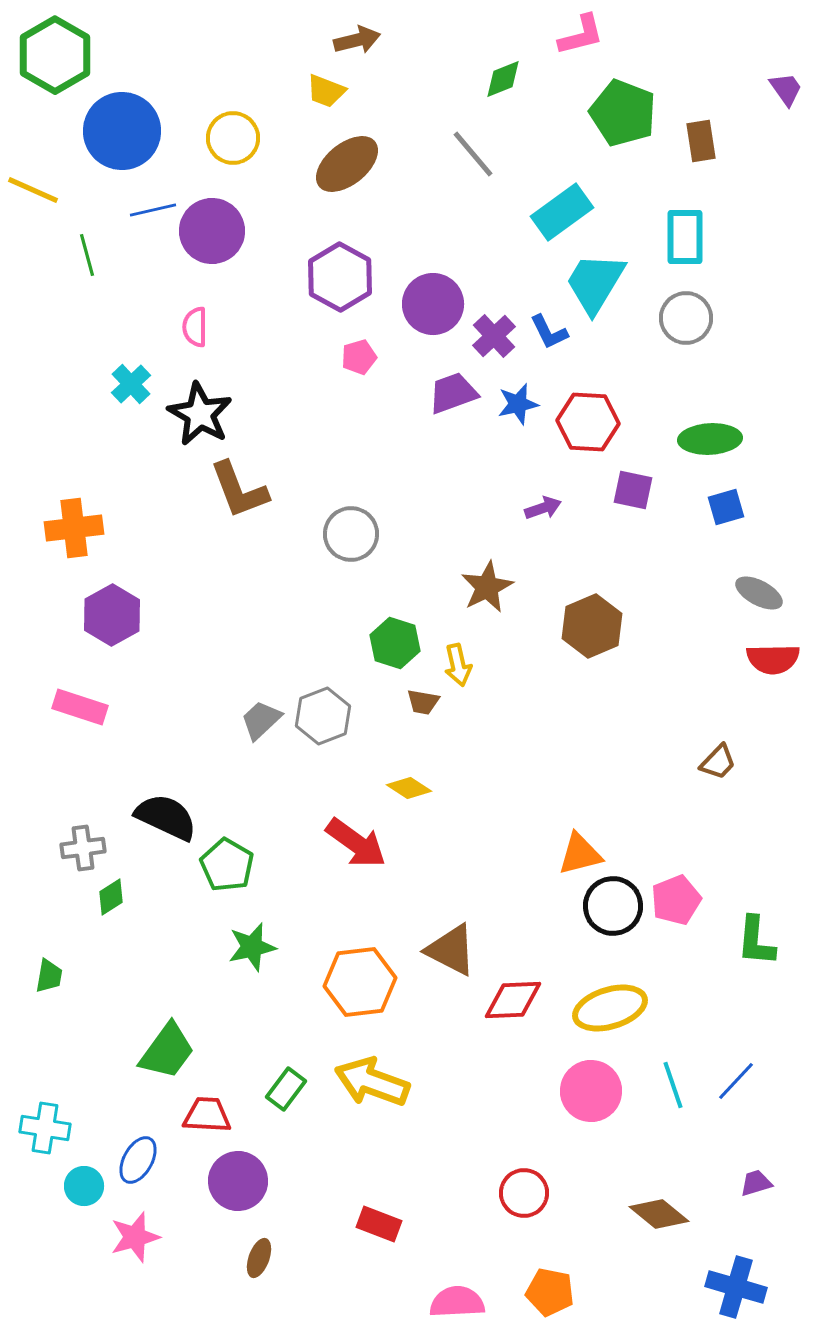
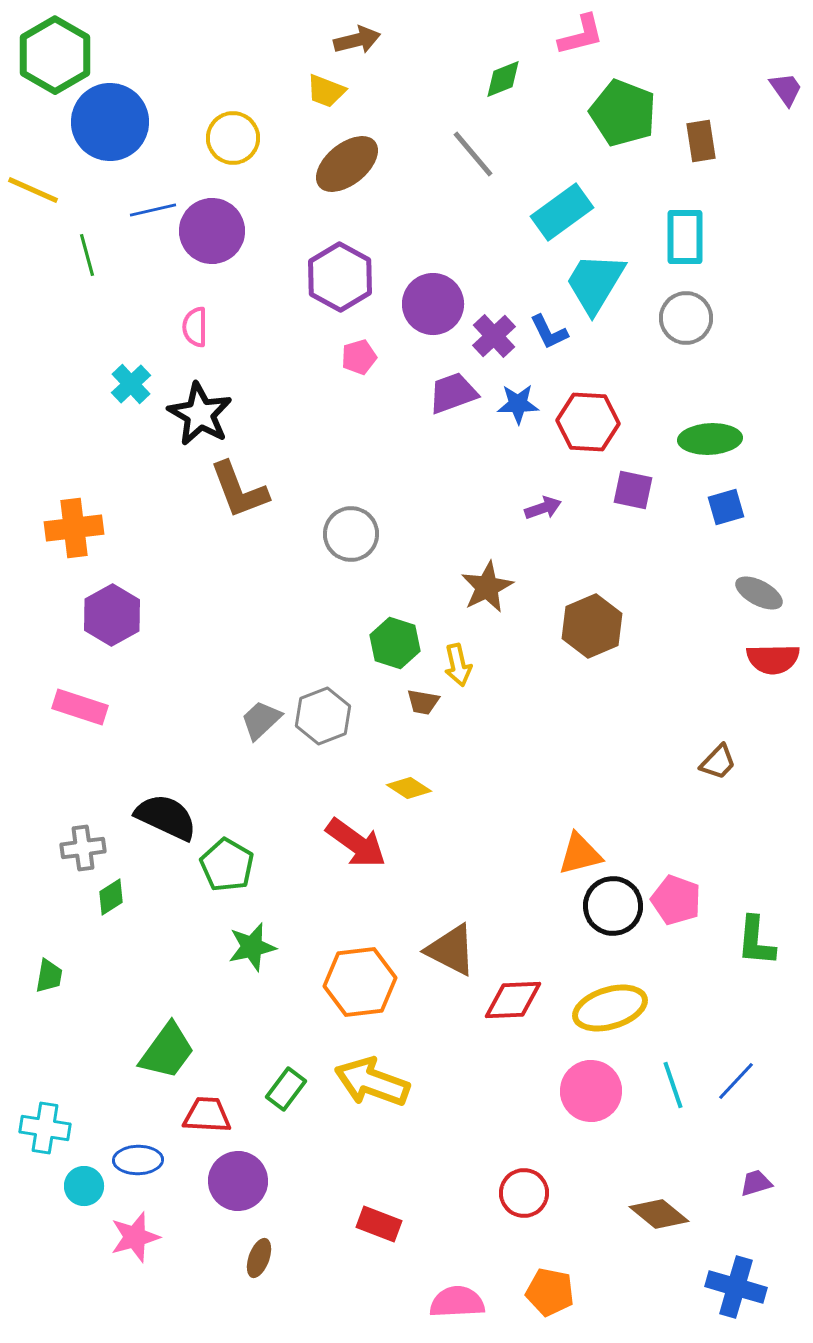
blue circle at (122, 131): moved 12 px left, 9 px up
blue star at (518, 404): rotated 12 degrees clockwise
pink pentagon at (676, 900): rotated 30 degrees counterclockwise
blue ellipse at (138, 1160): rotated 60 degrees clockwise
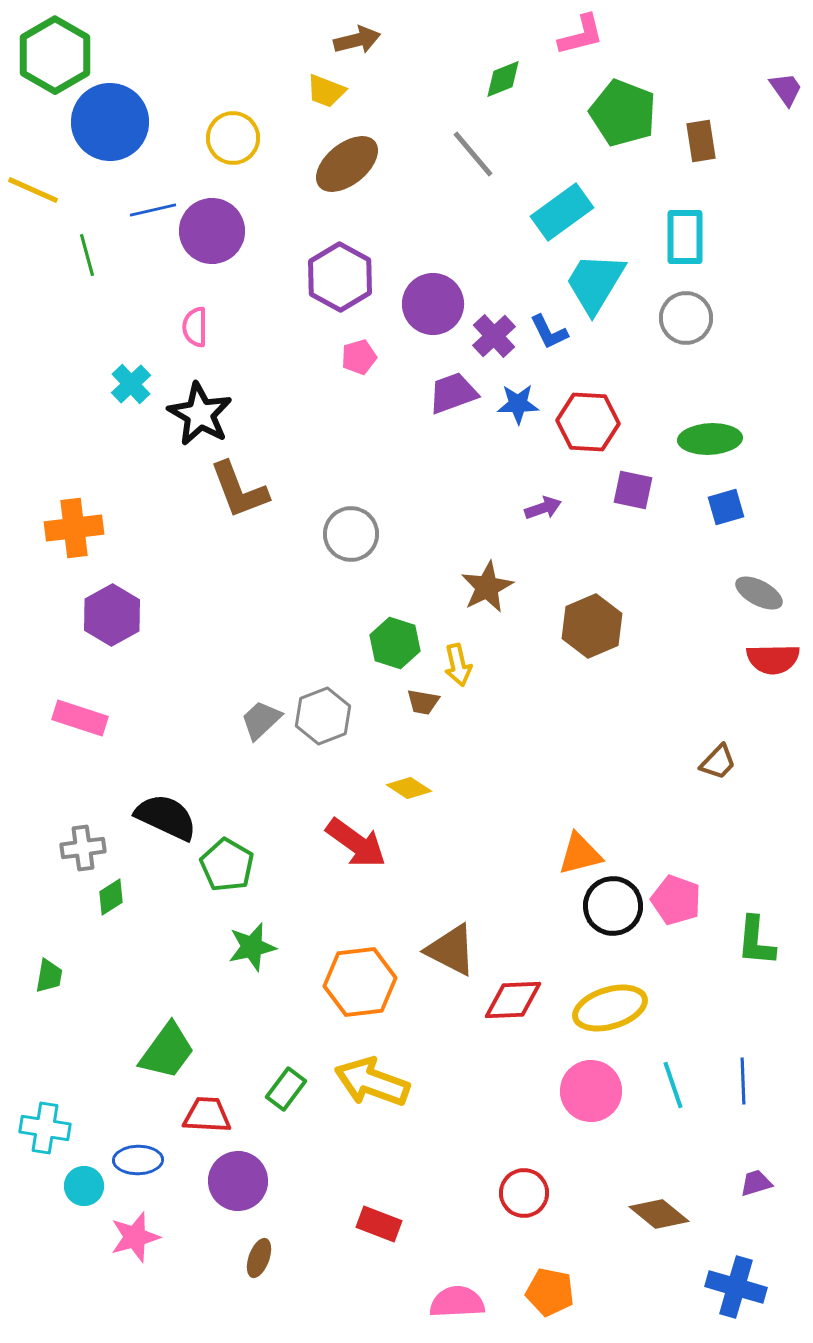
pink rectangle at (80, 707): moved 11 px down
blue line at (736, 1081): moved 7 px right; rotated 45 degrees counterclockwise
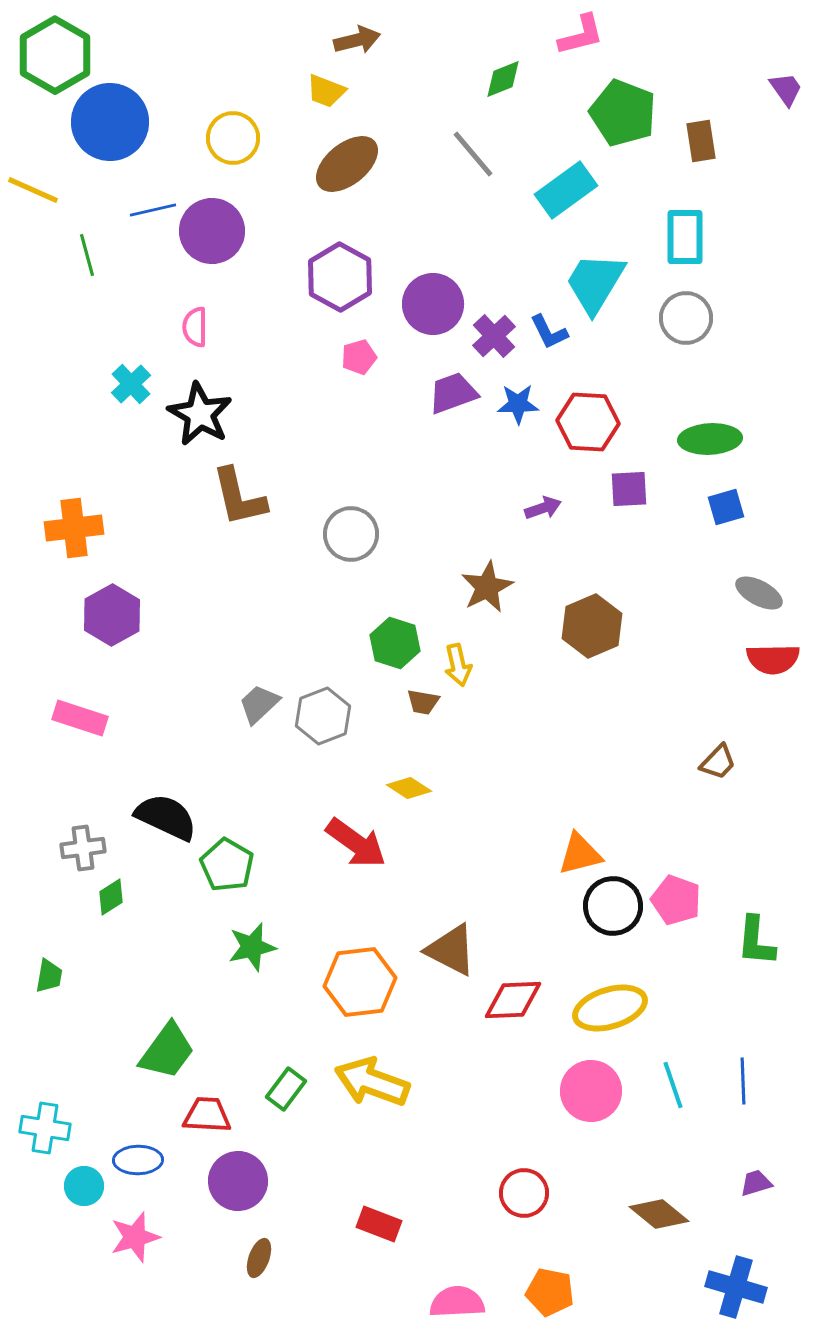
cyan rectangle at (562, 212): moved 4 px right, 22 px up
brown L-shape at (239, 490): moved 7 px down; rotated 8 degrees clockwise
purple square at (633, 490): moved 4 px left, 1 px up; rotated 15 degrees counterclockwise
gray trapezoid at (261, 720): moved 2 px left, 16 px up
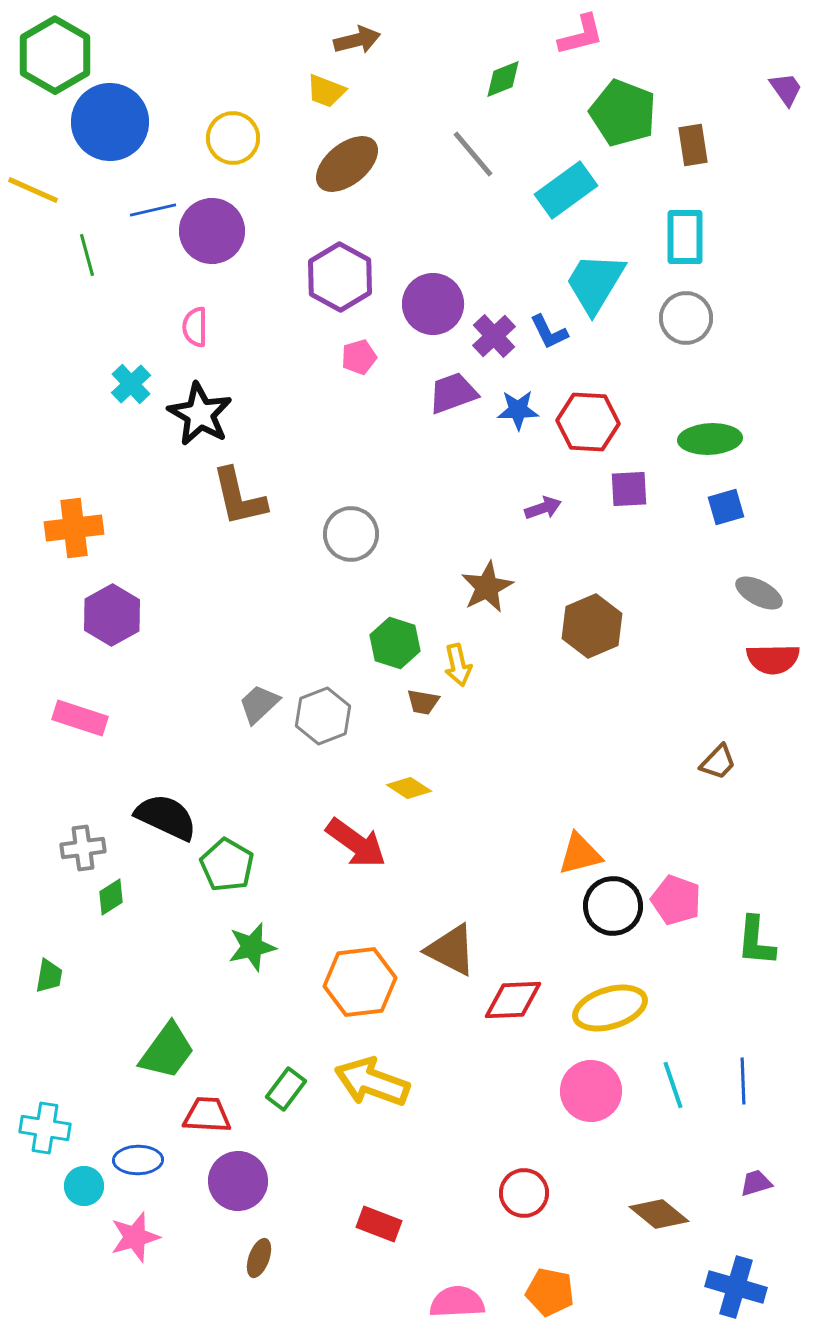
brown rectangle at (701, 141): moved 8 px left, 4 px down
blue star at (518, 404): moved 6 px down
